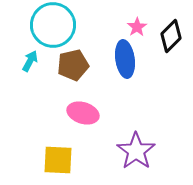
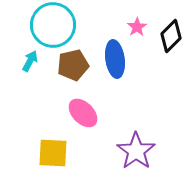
blue ellipse: moved 10 px left
pink ellipse: rotated 28 degrees clockwise
yellow square: moved 5 px left, 7 px up
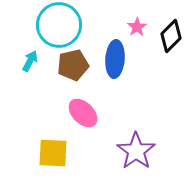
cyan circle: moved 6 px right
blue ellipse: rotated 12 degrees clockwise
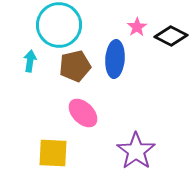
black diamond: rotated 72 degrees clockwise
cyan arrow: rotated 20 degrees counterclockwise
brown pentagon: moved 2 px right, 1 px down
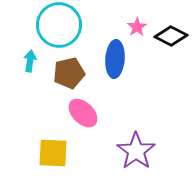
brown pentagon: moved 6 px left, 7 px down
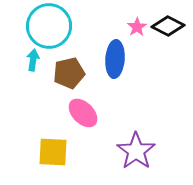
cyan circle: moved 10 px left, 1 px down
black diamond: moved 3 px left, 10 px up
cyan arrow: moved 3 px right, 1 px up
yellow square: moved 1 px up
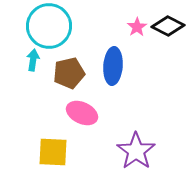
blue ellipse: moved 2 px left, 7 px down
pink ellipse: moved 1 px left; rotated 20 degrees counterclockwise
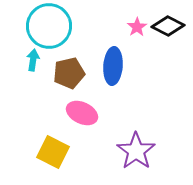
yellow square: rotated 24 degrees clockwise
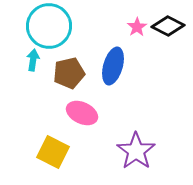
blue ellipse: rotated 12 degrees clockwise
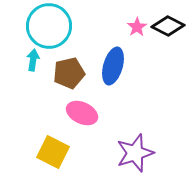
purple star: moved 1 px left, 2 px down; rotated 18 degrees clockwise
